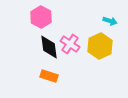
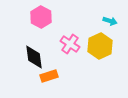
black diamond: moved 15 px left, 10 px down
orange rectangle: rotated 36 degrees counterclockwise
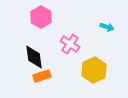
cyan arrow: moved 3 px left, 6 px down
yellow hexagon: moved 6 px left, 24 px down
orange rectangle: moved 7 px left
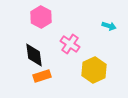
cyan arrow: moved 2 px right, 1 px up
black diamond: moved 2 px up
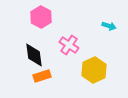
pink cross: moved 1 px left, 1 px down
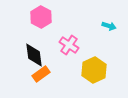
orange rectangle: moved 1 px left, 2 px up; rotated 18 degrees counterclockwise
